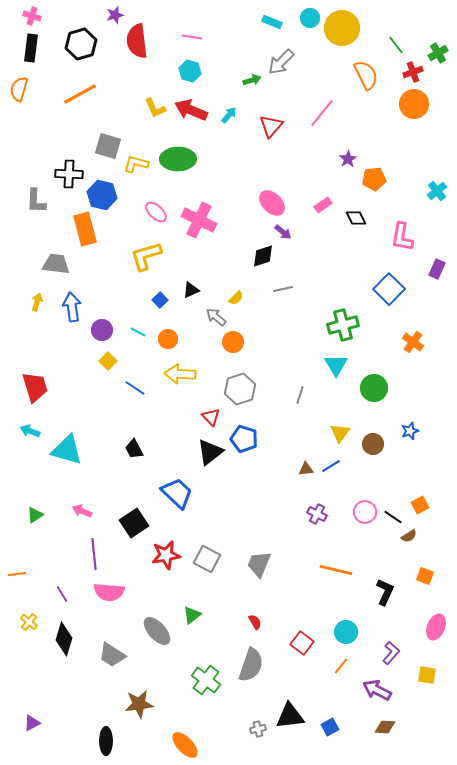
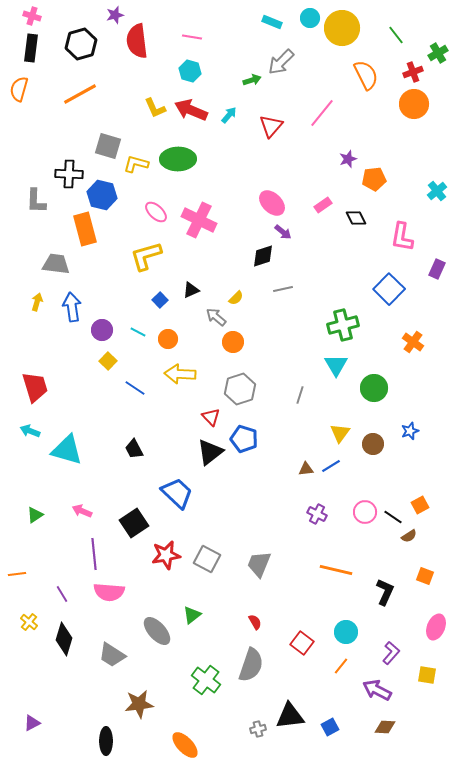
green line at (396, 45): moved 10 px up
purple star at (348, 159): rotated 12 degrees clockwise
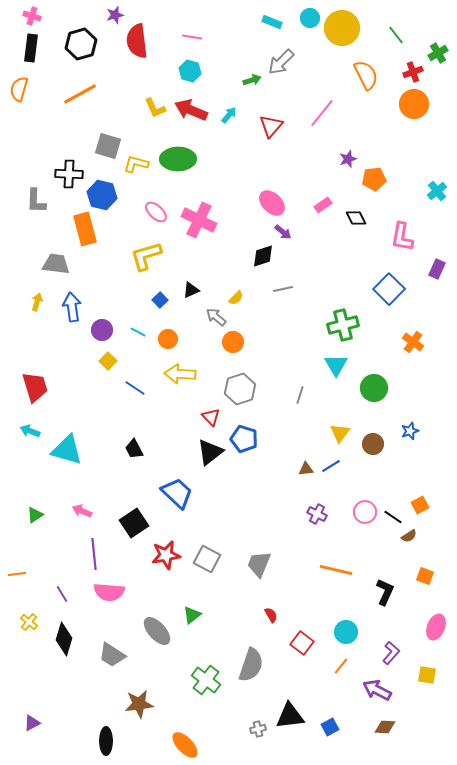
red semicircle at (255, 622): moved 16 px right, 7 px up
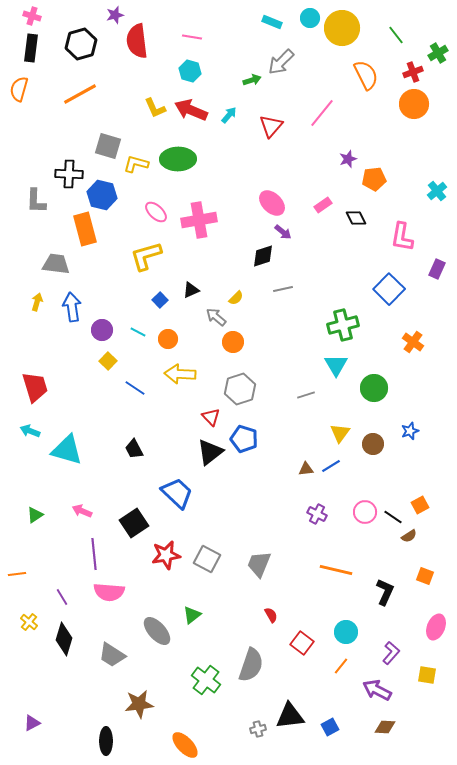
pink cross at (199, 220): rotated 36 degrees counterclockwise
gray line at (300, 395): moved 6 px right; rotated 54 degrees clockwise
purple line at (62, 594): moved 3 px down
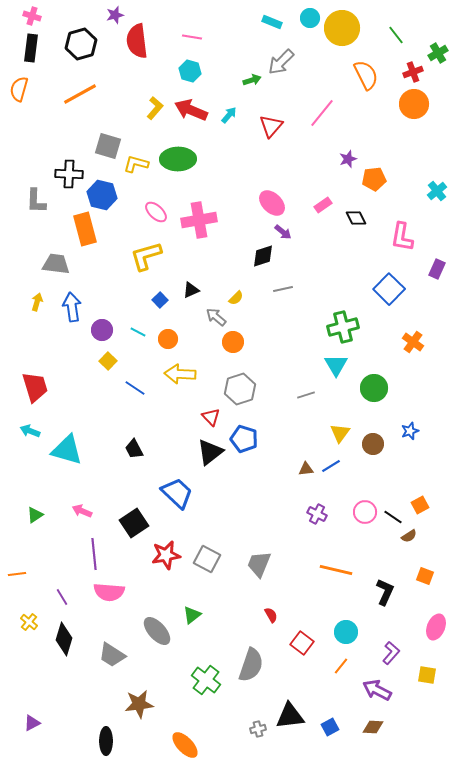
yellow L-shape at (155, 108): rotated 115 degrees counterclockwise
green cross at (343, 325): moved 2 px down
brown diamond at (385, 727): moved 12 px left
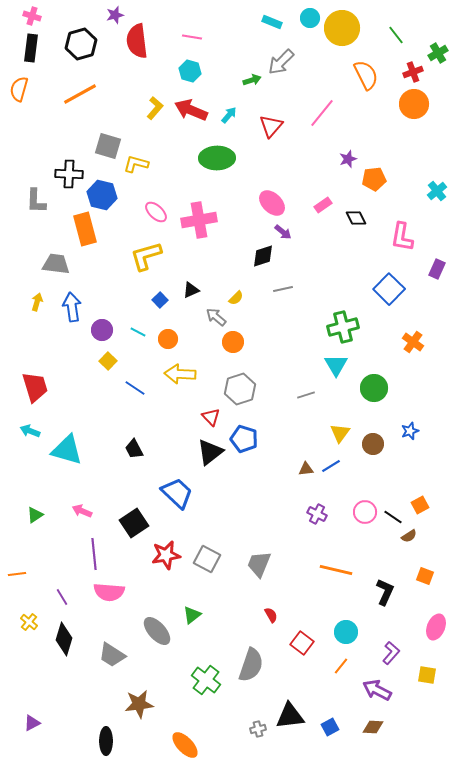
green ellipse at (178, 159): moved 39 px right, 1 px up
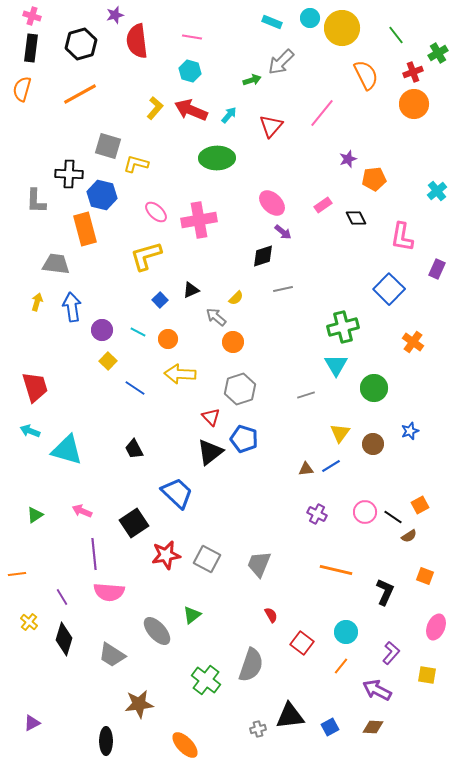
orange semicircle at (19, 89): moved 3 px right
